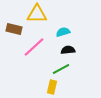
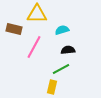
cyan semicircle: moved 1 px left, 2 px up
pink line: rotated 20 degrees counterclockwise
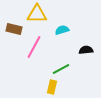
black semicircle: moved 18 px right
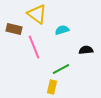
yellow triangle: rotated 35 degrees clockwise
pink line: rotated 50 degrees counterclockwise
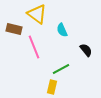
cyan semicircle: rotated 96 degrees counterclockwise
black semicircle: rotated 56 degrees clockwise
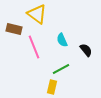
cyan semicircle: moved 10 px down
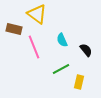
yellow rectangle: moved 27 px right, 5 px up
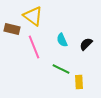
yellow triangle: moved 4 px left, 2 px down
brown rectangle: moved 2 px left
black semicircle: moved 6 px up; rotated 96 degrees counterclockwise
green line: rotated 54 degrees clockwise
yellow rectangle: rotated 16 degrees counterclockwise
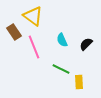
brown rectangle: moved 2 px right, 3 px down; rotated 42 degrees clockwise
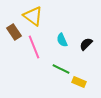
yellow rectangle: rotated 64 degrees counterclockwise
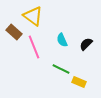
brown rectangle: rotated 14 degrees counterclockwise
